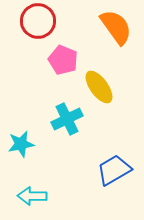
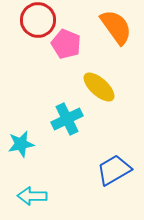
red circle: moved 1 px up
pink pentagon: moved 3 px right, 16 px up
yellow ellipse: rotated 12 degrees counterclockwise
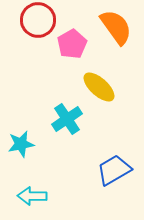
pink pentagon: moved 6 px right; rotated 20 degrees clockwise
cyan cross: rotated 8 degrees counterclockwise
